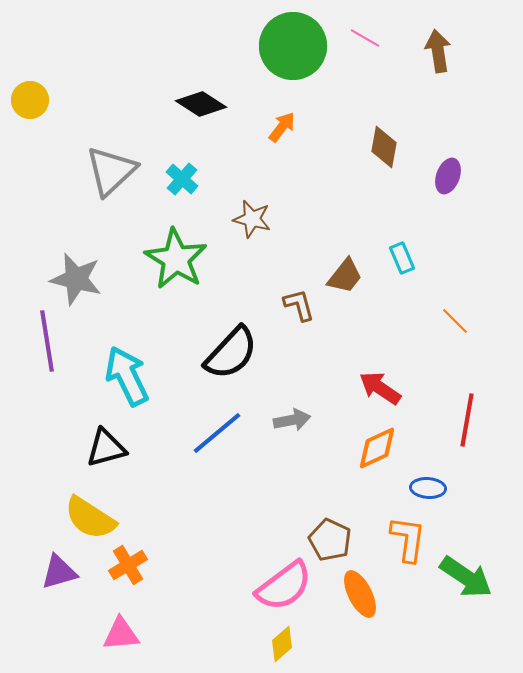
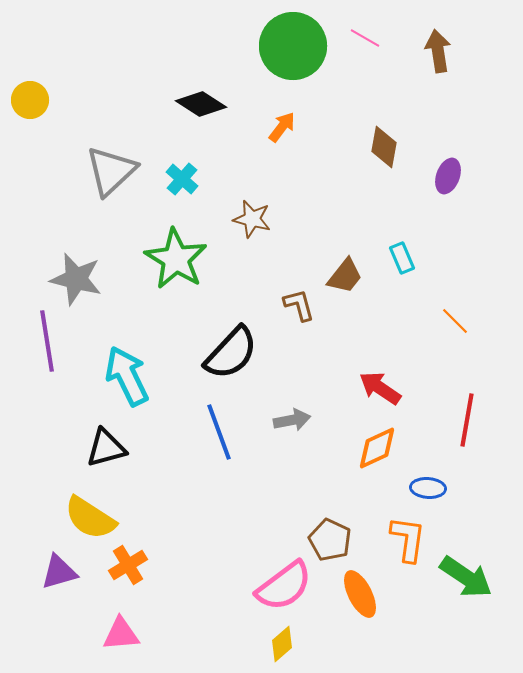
blue line: moved 2 px right, 1 px up; rotated 70 degrees counterclockwise
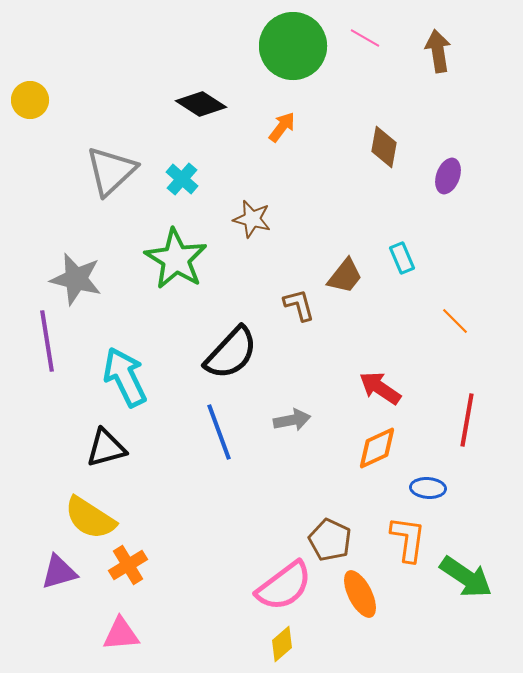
cyan arrow: moved 2 px left, 1 px down
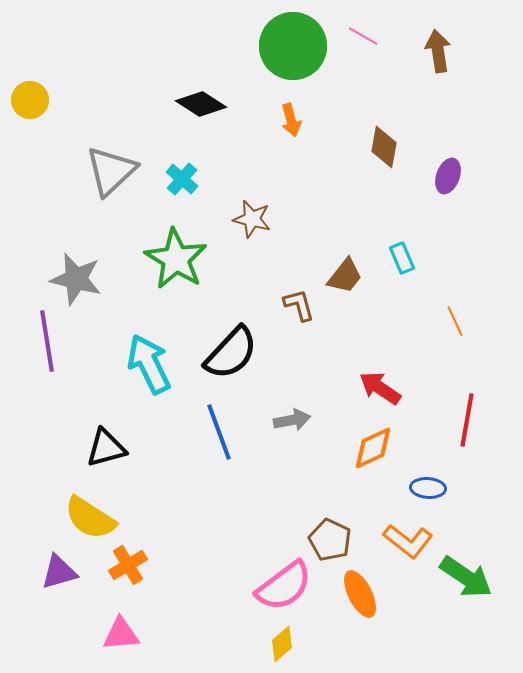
pink line: moved 2 px left, 2 px up
orange arrow: moved 9 px right, 7 px up; rotated 128 degrees clockwise
orange line: rotated 20 degrees clockwise
cyan arrow: moved 24 px right, 13 px up
orange diamond: moved 4 px left
orange L-shape: moved 2 px down; rotated 120 degrees clockwise
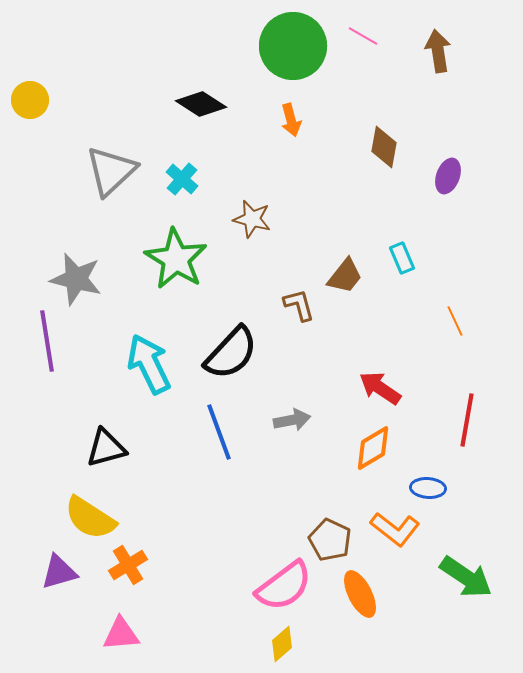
orange diamond: rotated 6 degrees counterclockwise
orange L-shape: moved 13 px left, 12 px up
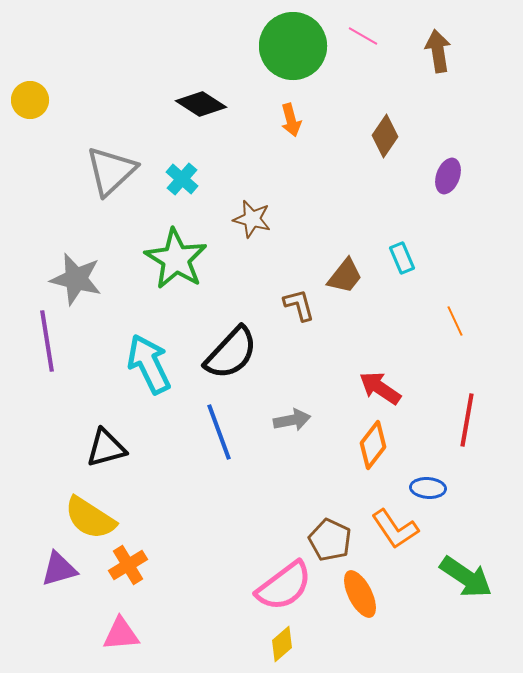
brown diamond: moved 1 px right, 11 px up; rotated 24 degrees clockwise
orange diamond: moved 3 px up; rotated 21 degrees counterclockwise
orange L-shape: rotated 18 degrees clockwise
purple triangle: moved 3 px up
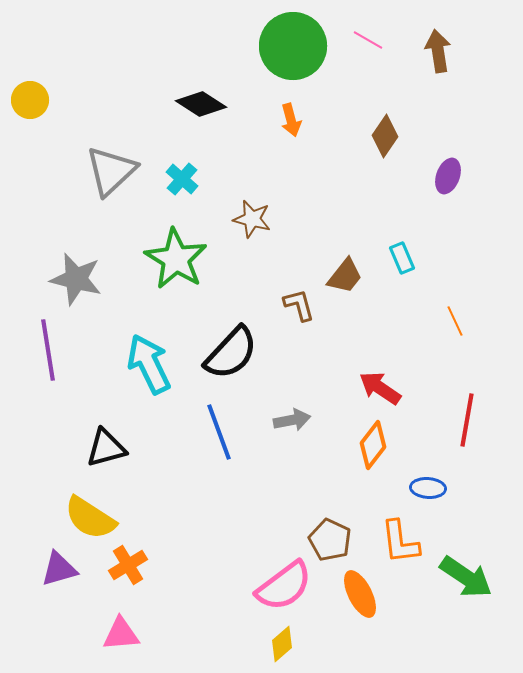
pink line: moved 5 px right, 4 px down
purple line: moved 1 px right, 9 px down
orange L-shape: moved 5 px right, 13 px down; rotated 27 degrees clockwise
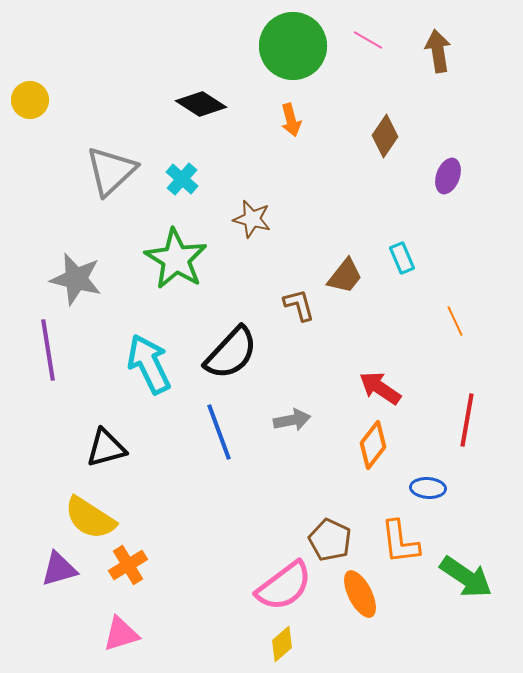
pink triangle: rotated 12 degrees counterclockwise
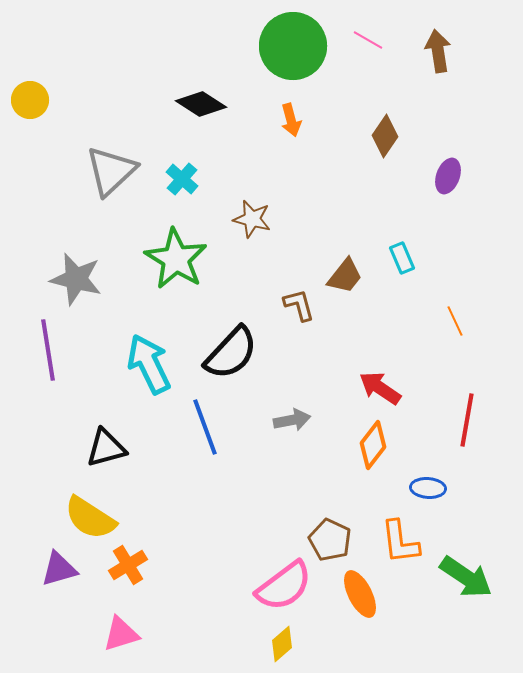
blue line: moved 14 px left, 5 px up
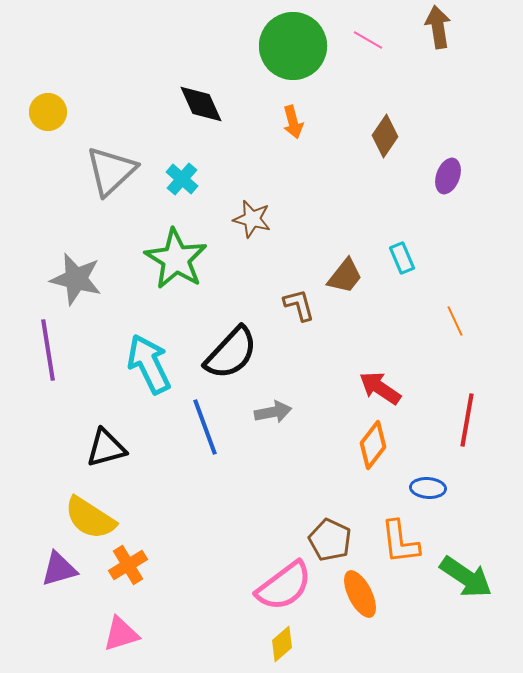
brown arrow: moved 24 px up
yellow circle: moved 18 px right, 12 px down
black diamond: rotated 33 degrees clockwise
orange arrow: moved 2 px right, 2 px down
gray arrow: moved 19 px left, 8 px up
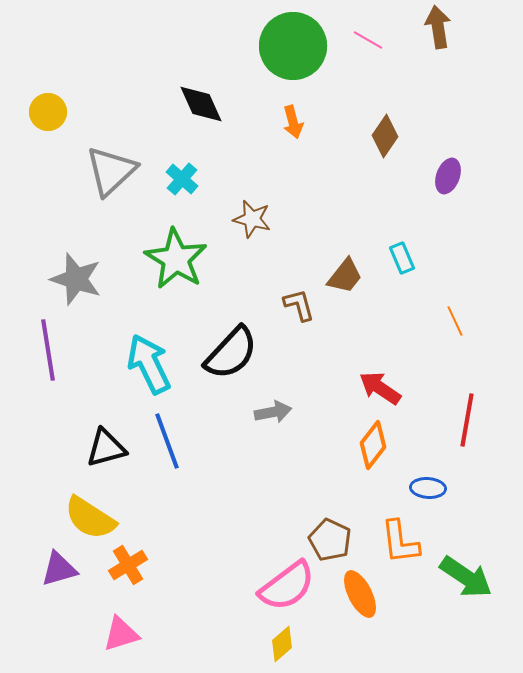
gray star: rotated 4 degrees clockwise
blue line: moved 38 px left, 14 px down
pink semicircle: moved 3 px right
